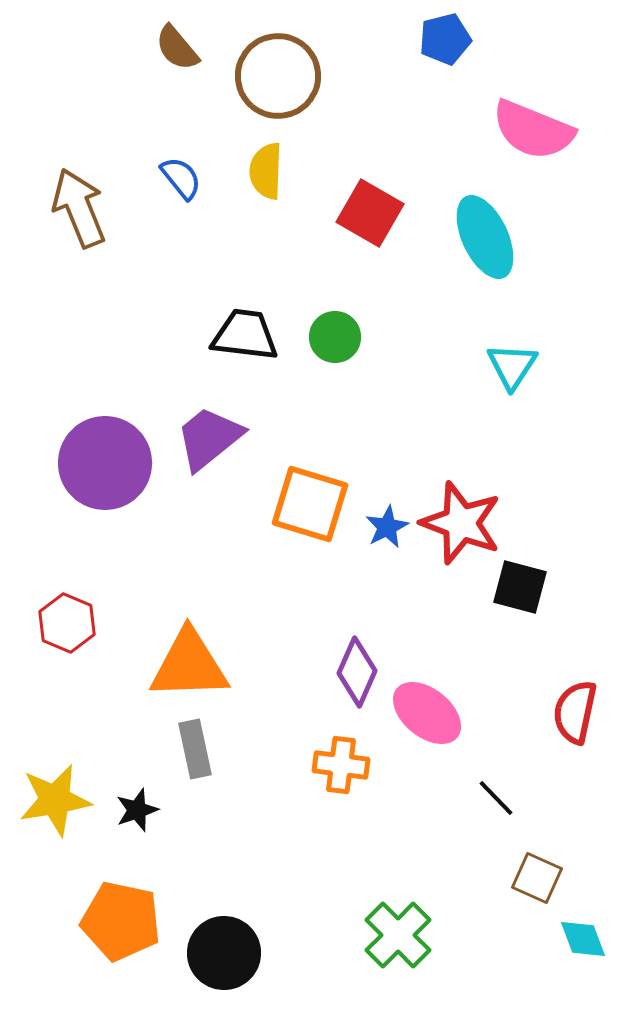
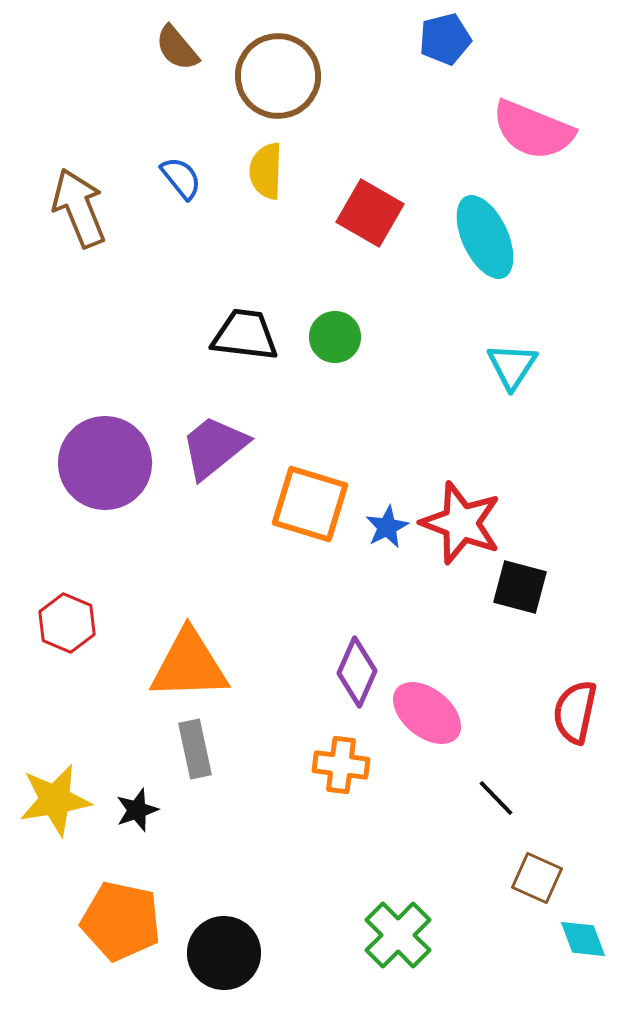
purple trapezoid: moved 5 px right, 9 px down
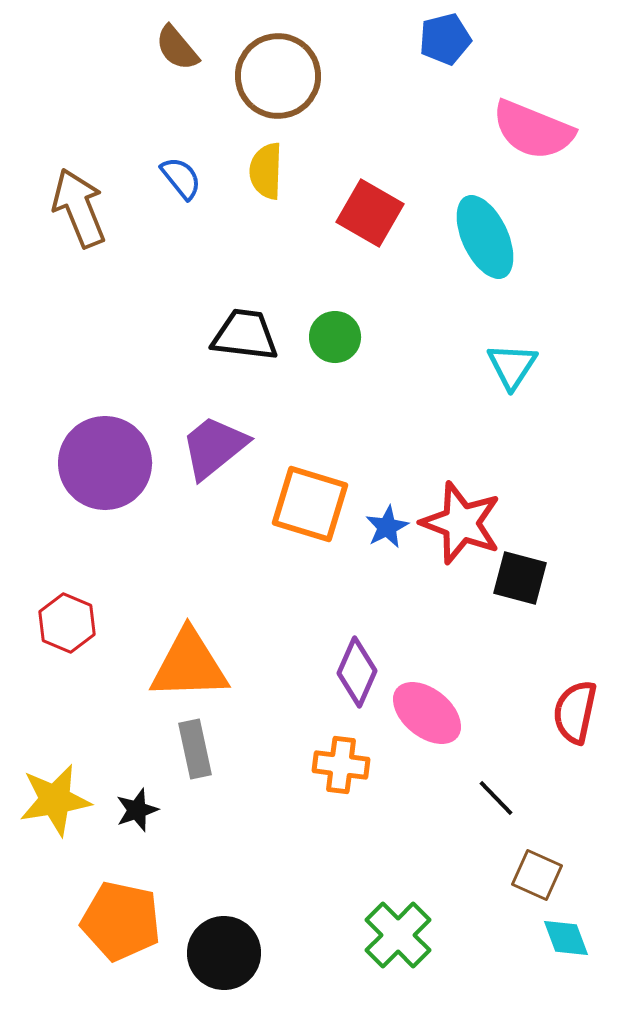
black square: moved 9 px up
brown square: moved 3 px up
cyan diamond: moved 17 px left, 1 px up
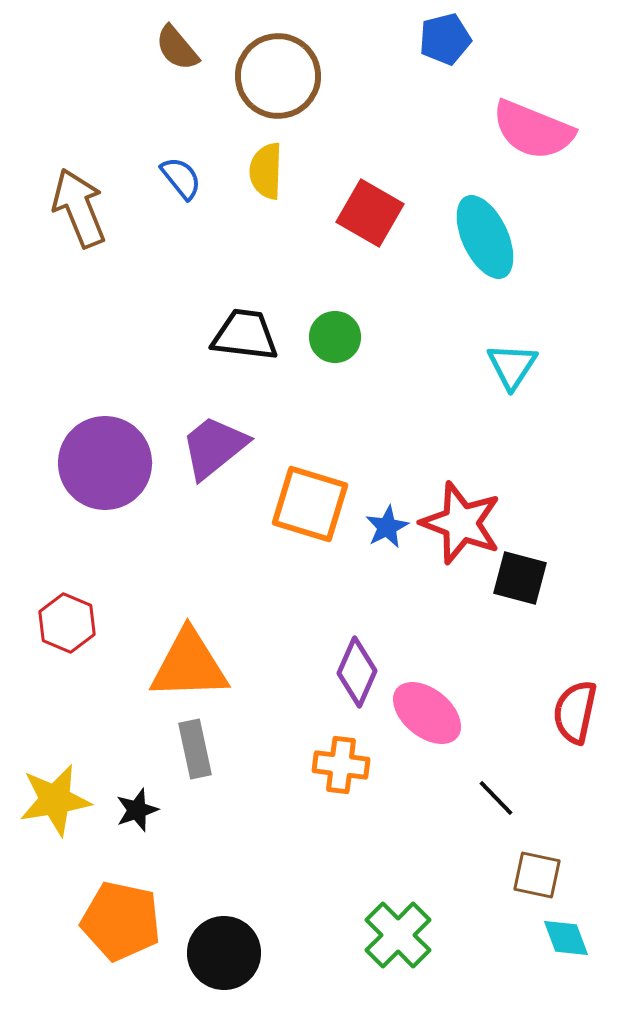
brown square: rotated 12 degrees counterclockwise
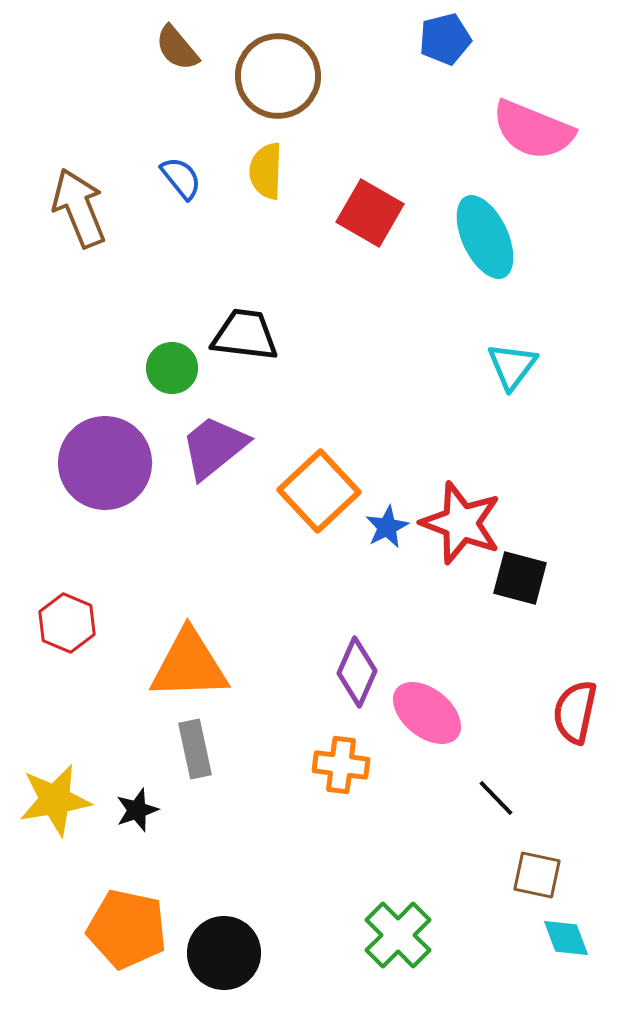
green circle: moved 163 px left, 31 px down
cyan triangle: rotated 4 degrees clockwise
orange square: moved 9 px right, 13 px up; rotated 30 degrees clockwise
orange pentagon: moved 6 px right, 8 px down
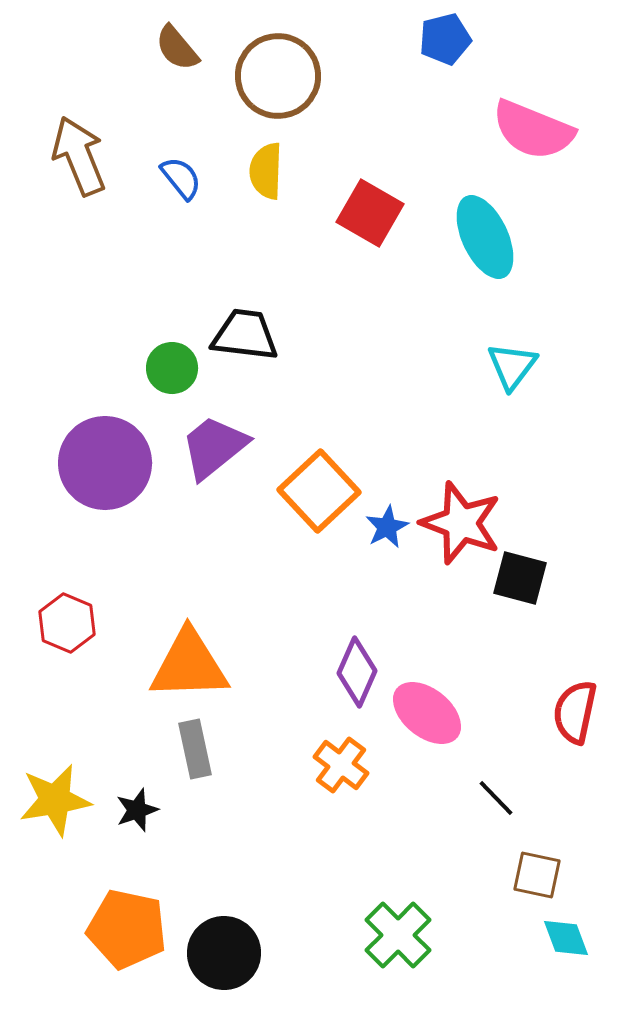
brown arrow: moved 52 px up
orange cross: rotated 30 degrees clockwise
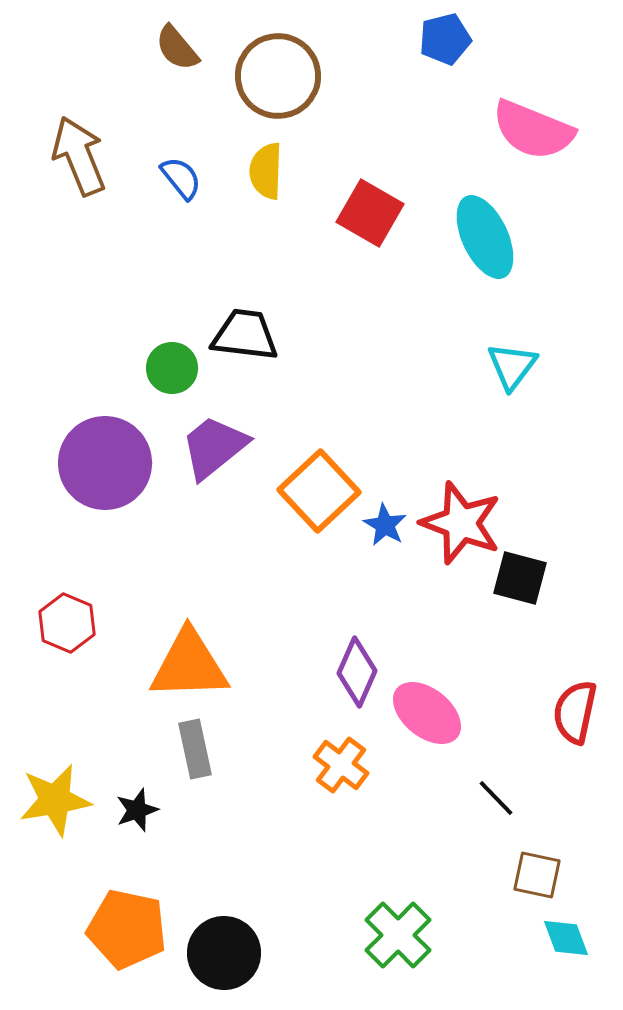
blue star: moved 2 px left, 2 px up; rotated 15 degrees counterclockwise
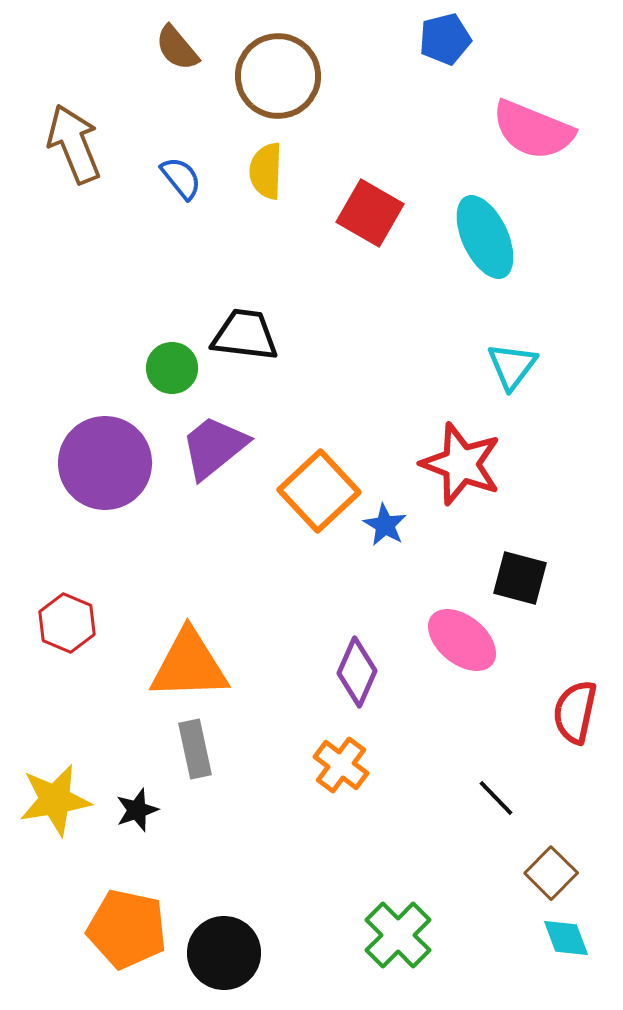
brown arrow: moved 5 px left, 12 px up
red star: moved 59 px up
pink ellipse: moved 35 px right, 73 px up
brown square: moved 14 px right, 2 px up; rotated 33 degrees clockwise
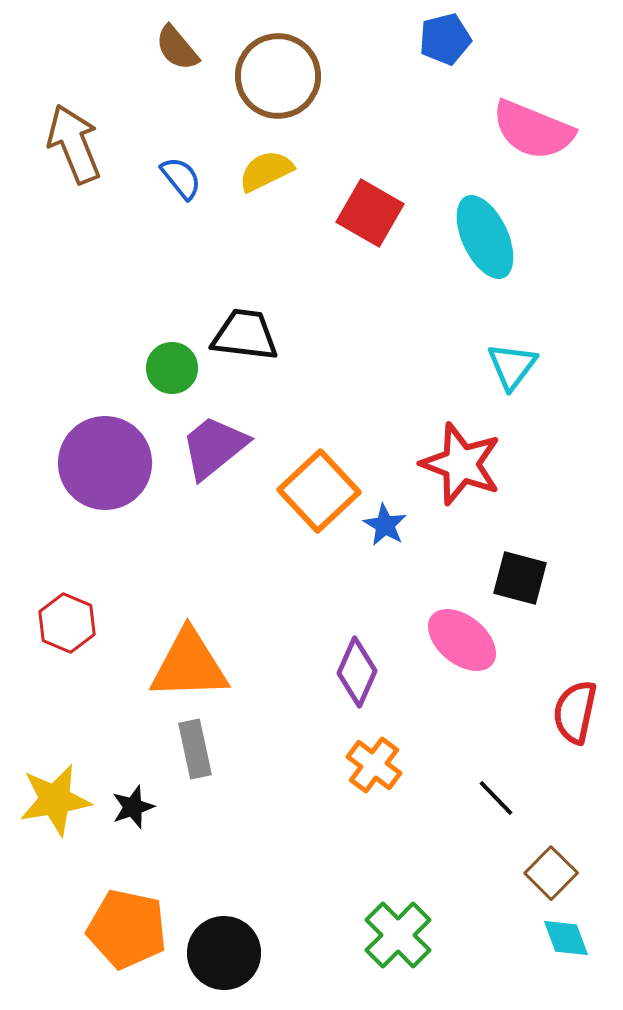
yellow semicircle: rotated 62 degrees clockwise
orange cross: moved 33 px right
black star: moved 4 px left, 3 px up
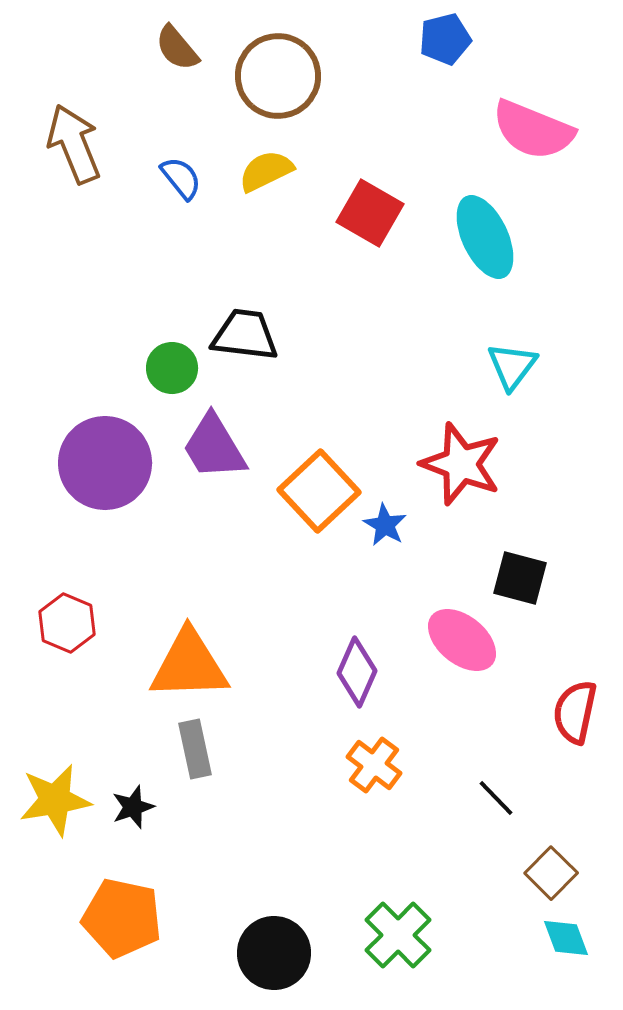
purple trapezoid: rotated 82 degrees counterclockwise
orange pentagon: moved 5 px left, 11 px up
black circle: moved 50 px right
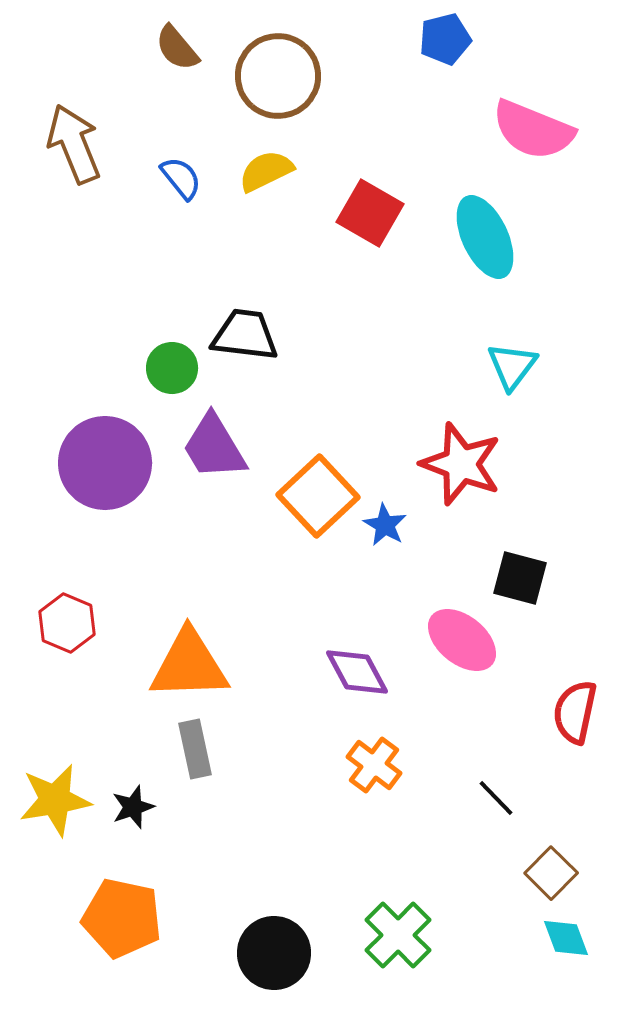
orange square: moved 1 px left, 5 px down
purple diamond: rotated 52 degrees counterclockwise
